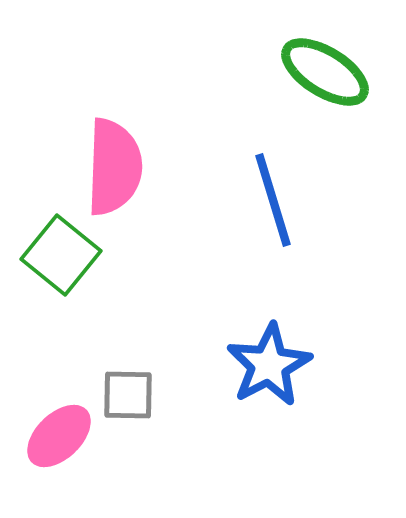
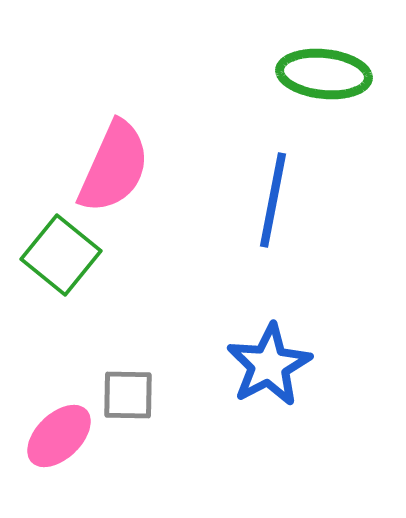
green ellipse: moved 1 px left, 2 px down; rotated 26 degrees counterclockwise
pink semicircle: rotated 22 degrees clockwise
blue line: rotated 28 degrees clockwise
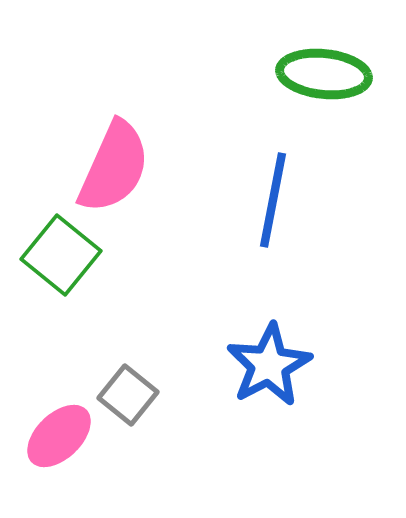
gray square: rotated 38 degrees clockwise
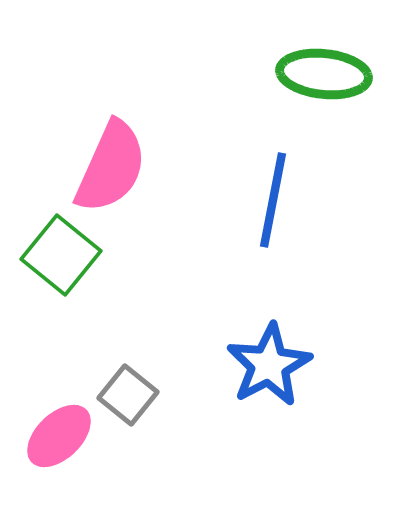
pink semicircle: moved 3 px left
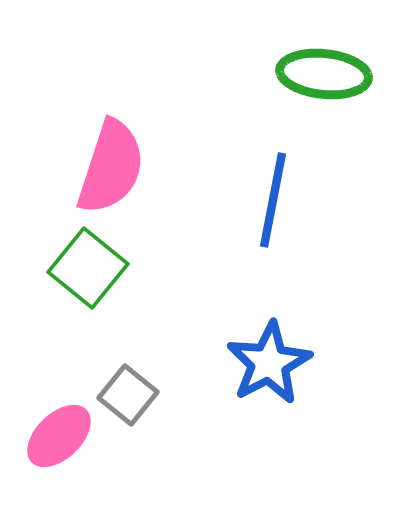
pink semicircle: rotated 6 degrees counterclockwise
green square: moved 27 px right, 13 px down
blue star: moved 2 px up
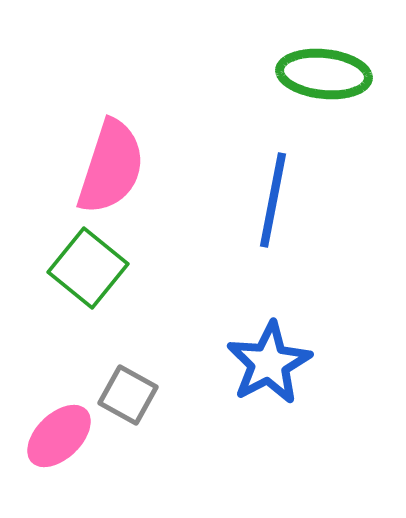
gray square: rotated 10 degrees counterclockwise
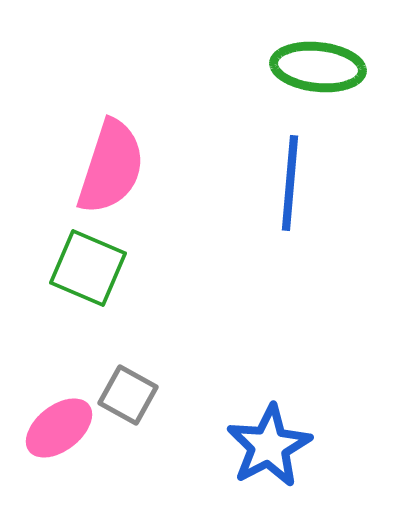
green ellipse: moved 6 px left, 7 px up
blue line: moved 17 px right, 17 px up; rotated 6 degrees counterclockwise
green square: rotated 16 degrees counterclockwise
blue star: moved 83 px down
pink ellipse: moved 8 px up; rotated 6 degrees clockwise
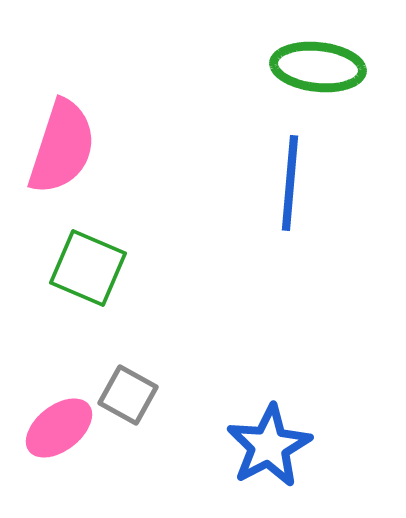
pink semicircle: moved 49 px left, 20 px up
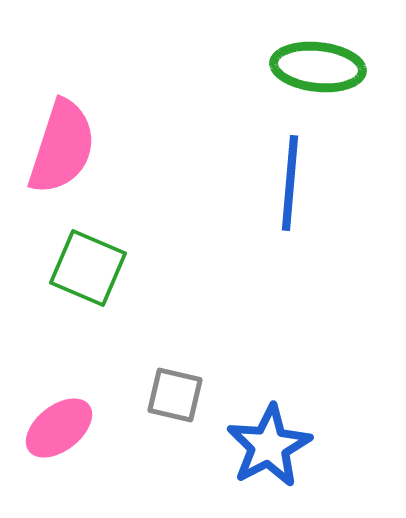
gray square: moved 47 px right; rotated 16 degrees counterclockwise
